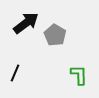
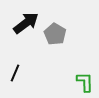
gray pentagon: moved 1 px up
green L-shape: moved 6 px right, 7 px down
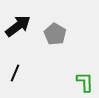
black arrow: moved 8 px left, 3 px down
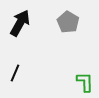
black arrow: moved 2 px right, 3 px up; rotated 24 degrees counterclockwise
gray pentagon: moved 13 px right, 12 px up
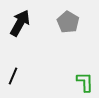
black line: moved 2 px left, 3 px down
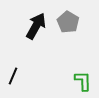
black arrow: moved 16 px right, 3 px down
green L-shape: moved 2 px left, 1 px up
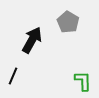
black arrow: moved 4 px left, 14 px down
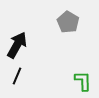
black arrow: moved 15 px left, 5 px down
black line: moved 4 px right
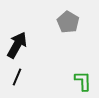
black line: moved 1 px down
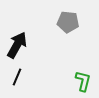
gray pentagon: rotated 25 degrees counterclockwise
green L-shape: rotated 15 degrees clockwise
